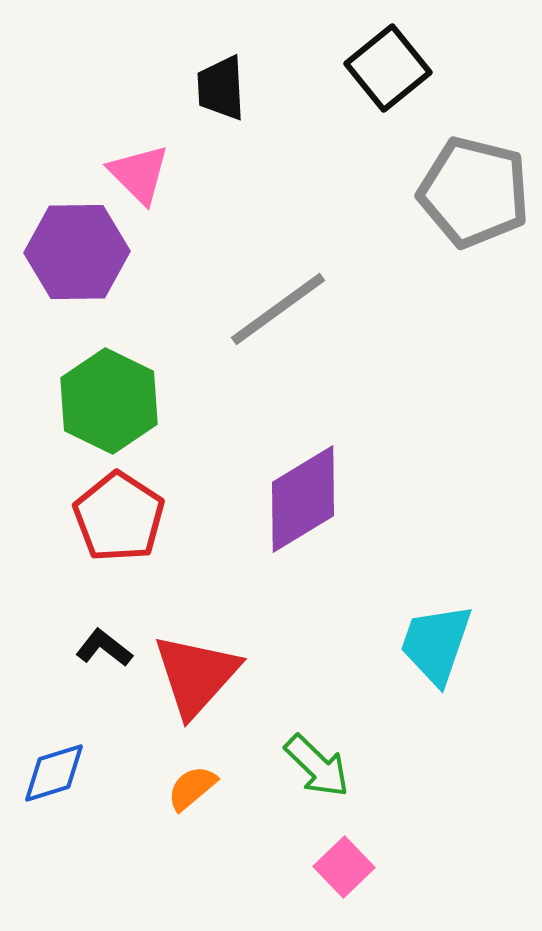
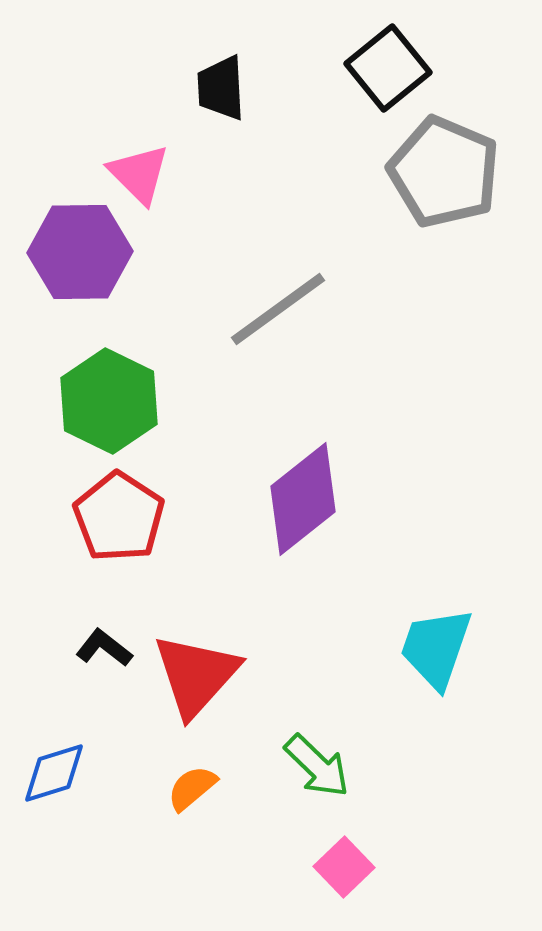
gray pentagon: moved 30 px left, 20 px up; rotated 9 degrees clockwise
purple hexagon: moved 3 px right
purple diamond: rotated 7 degrees counterclockwise
cyan trapezoid: moved 4 px down
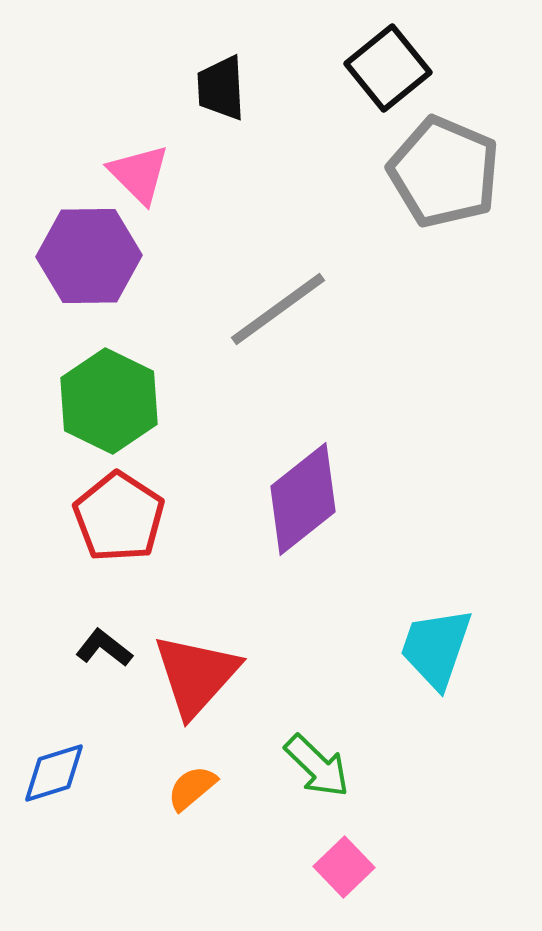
purple hexagon: moved 9 px right, 4 px down
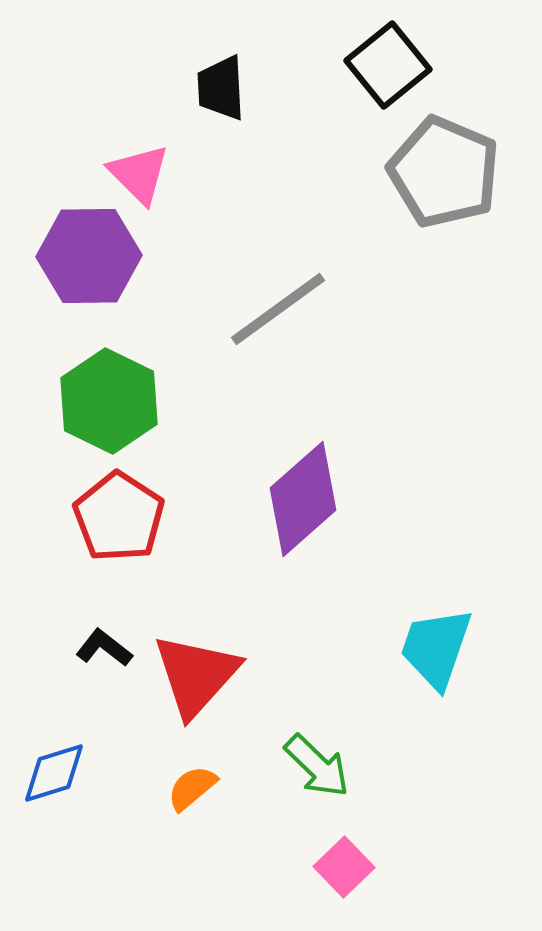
black square: moved 3 px up
purple diamond: rotated 3 degrees counterclockwise
